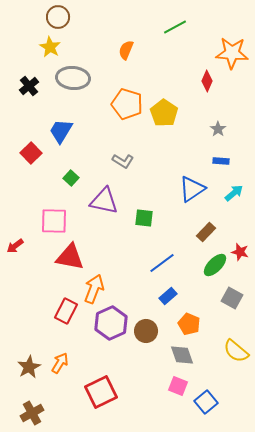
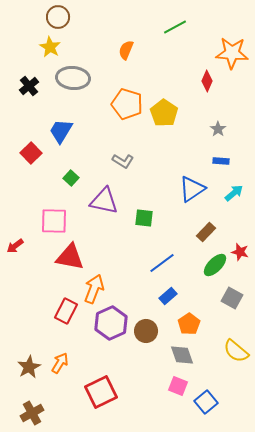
orange pentagon at (189, 324): rotated 15 degrees clockwise
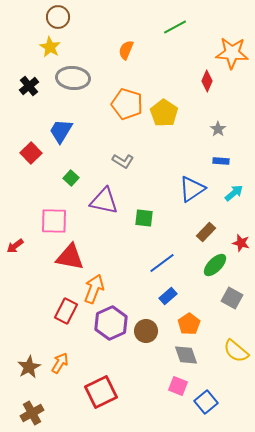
red star at (240, 252): moved 1 px right, 9 px up
gray diamond at (182, 355): moved 4 px right
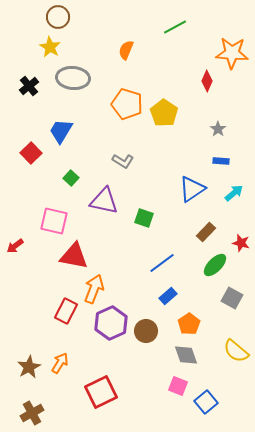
green square at (144, 218): rotated 12 degrees clockwise
pink square at (54, 221): rotated 12 degrees clockwise
red triangle at (70, 257): moved 4 px right, 1 px up
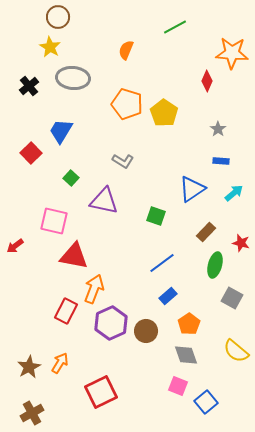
green square at (144, 218): moved 12 px right, 2 px up
green ellipse at (215, 265): rotated 30 degrees counterclockwise
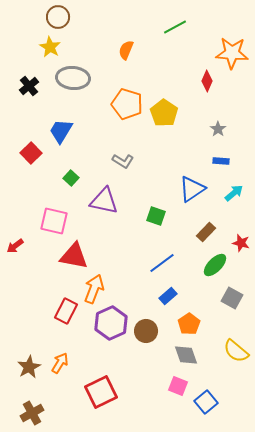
green ellipse at (215, 265): rotated 30 degrees clockwise
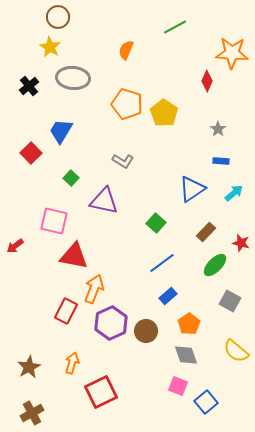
green square at (156, 216): moved 7 px down; rotated 24 degrees clockwise
gray square at (232, 298): moved 2 px left, 3 px down
orange arrow at (60, 363): moved 12 px right; rotated 15 degrees counterclockwise
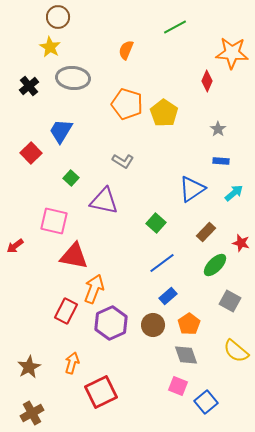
brown circle at (146, 331): moved 7 px right, 6 px up
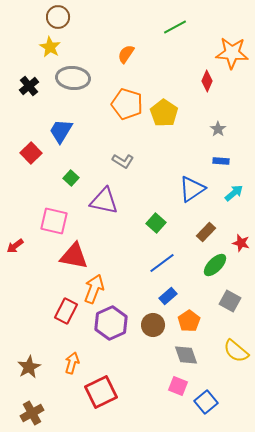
orange semicircle at (126, 50): moved 4 px down; rotated 12 degrees clockwise
orange pentagon at (189, 324): moved 3 px up
